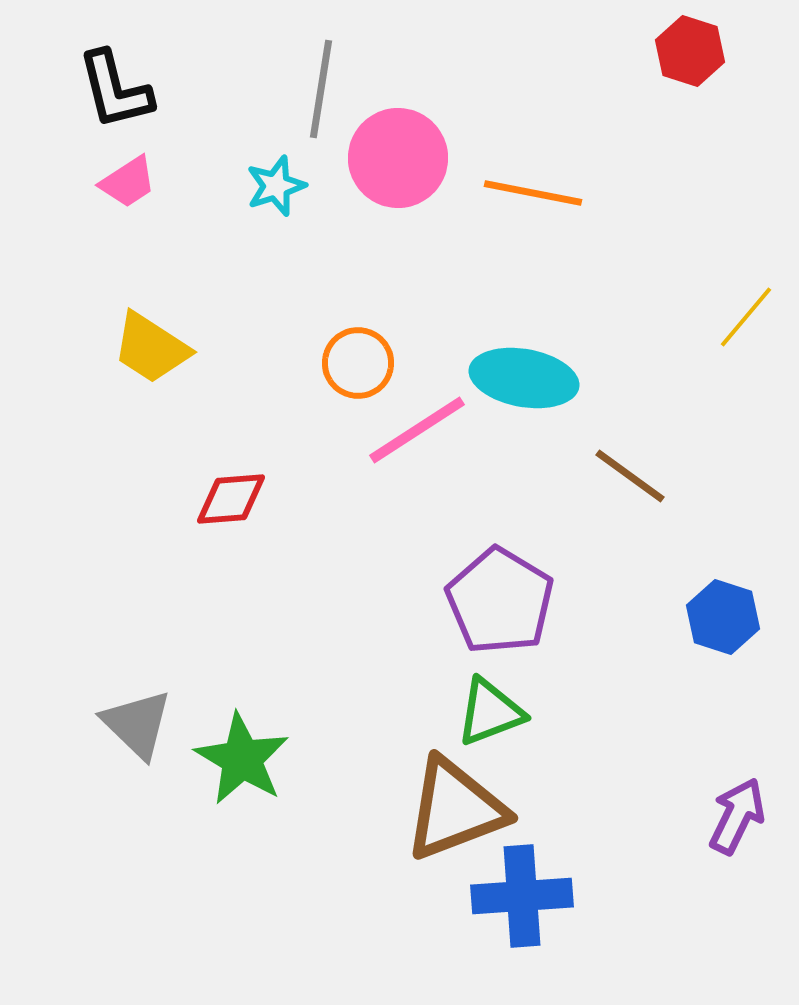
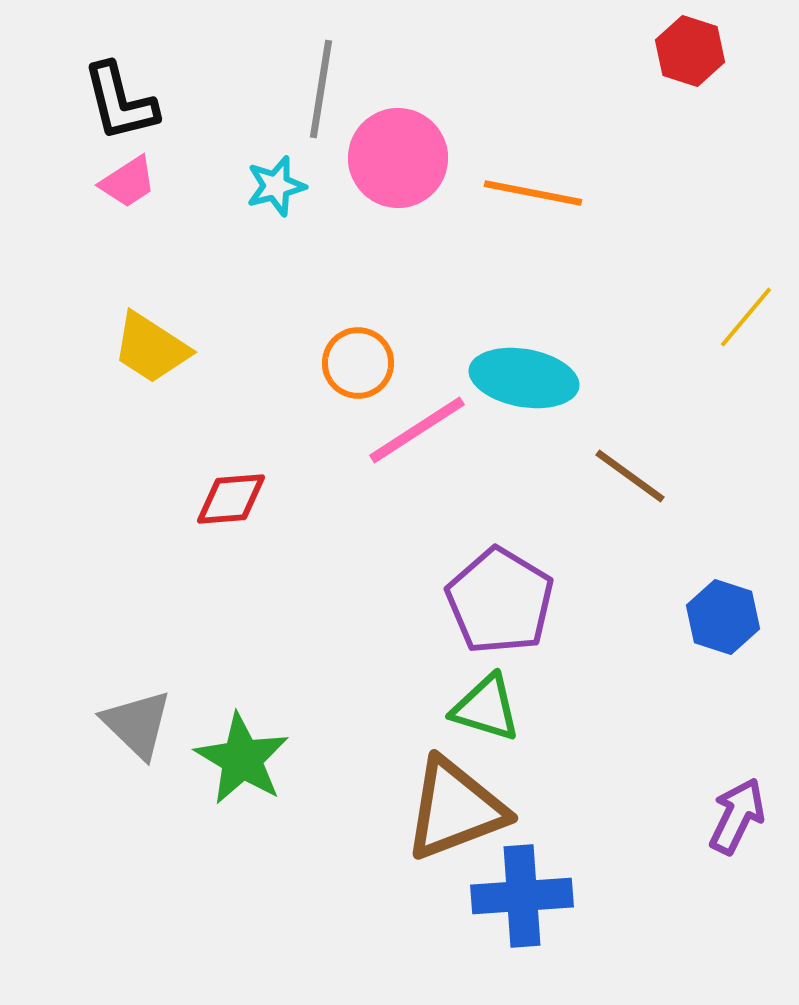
black L-shape: moved 5 px right, 12 px down
cyan star: rotated 4 degrees clockwise
green triangle: moved 4 px left, 4 px up; rotated 38 degrees clockwise
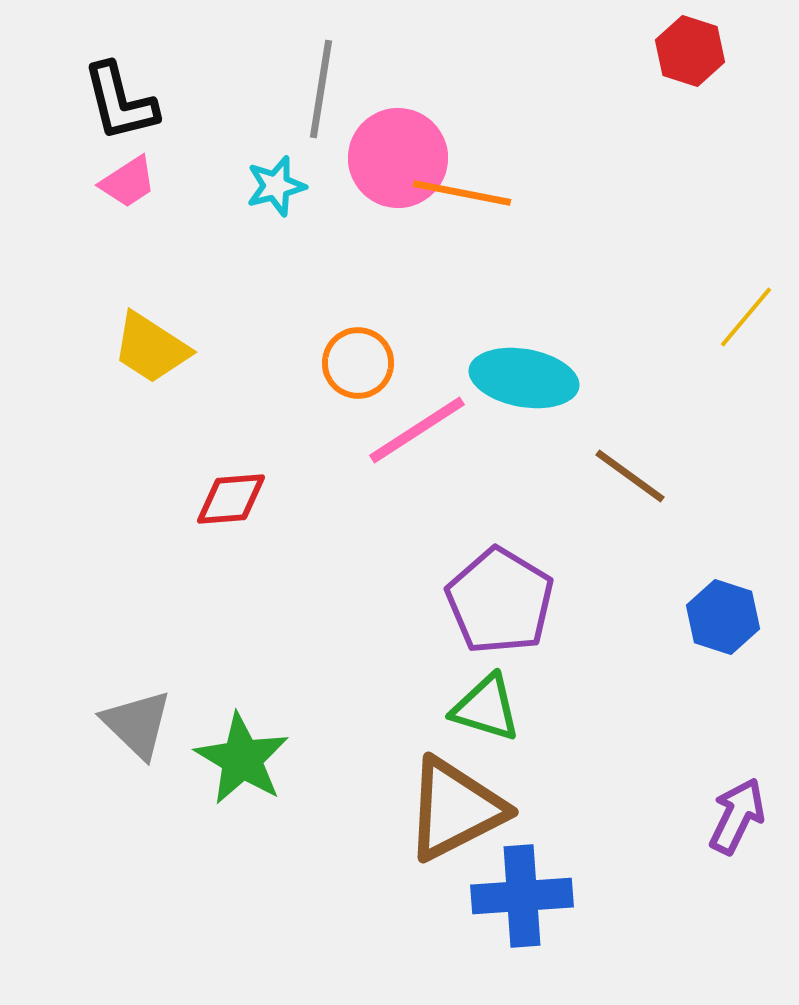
orange line: moved 71 px left
brown triangle: rotated 6 degrees counterclockwise
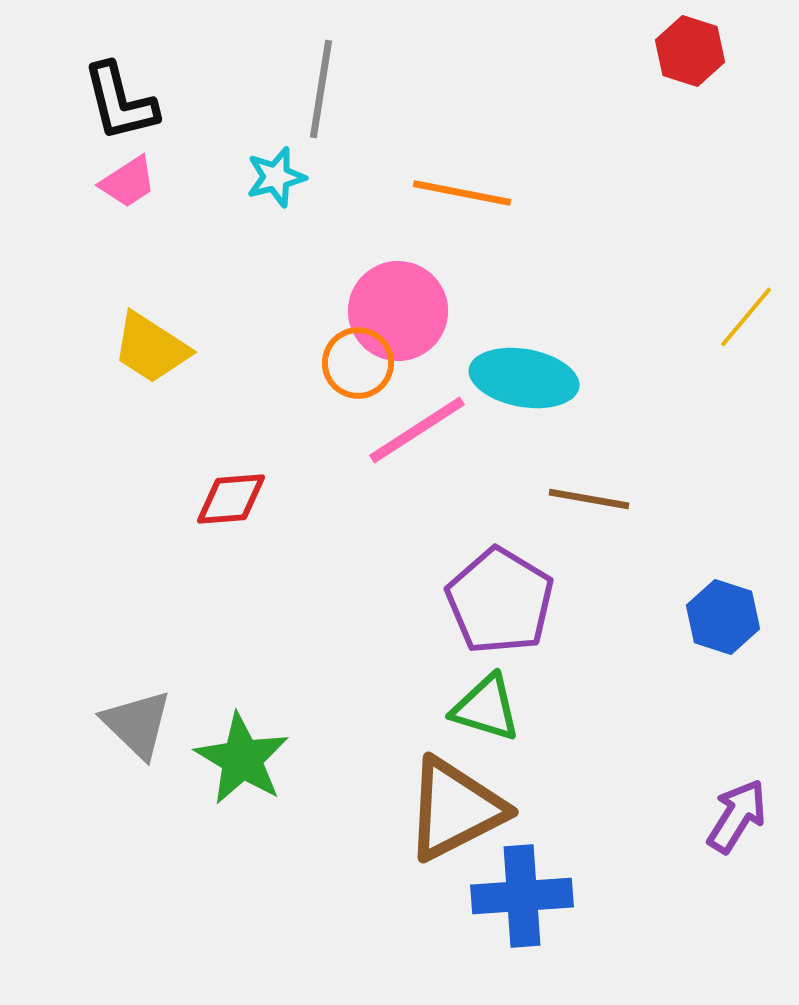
pink circle: moved 153 px down
cyan star: moved 9 px up
brown line: moved 41 px left, 23 px down; rotated 26 degrees counterclockwise
purple arrow: rotated 6 degrees clockwise
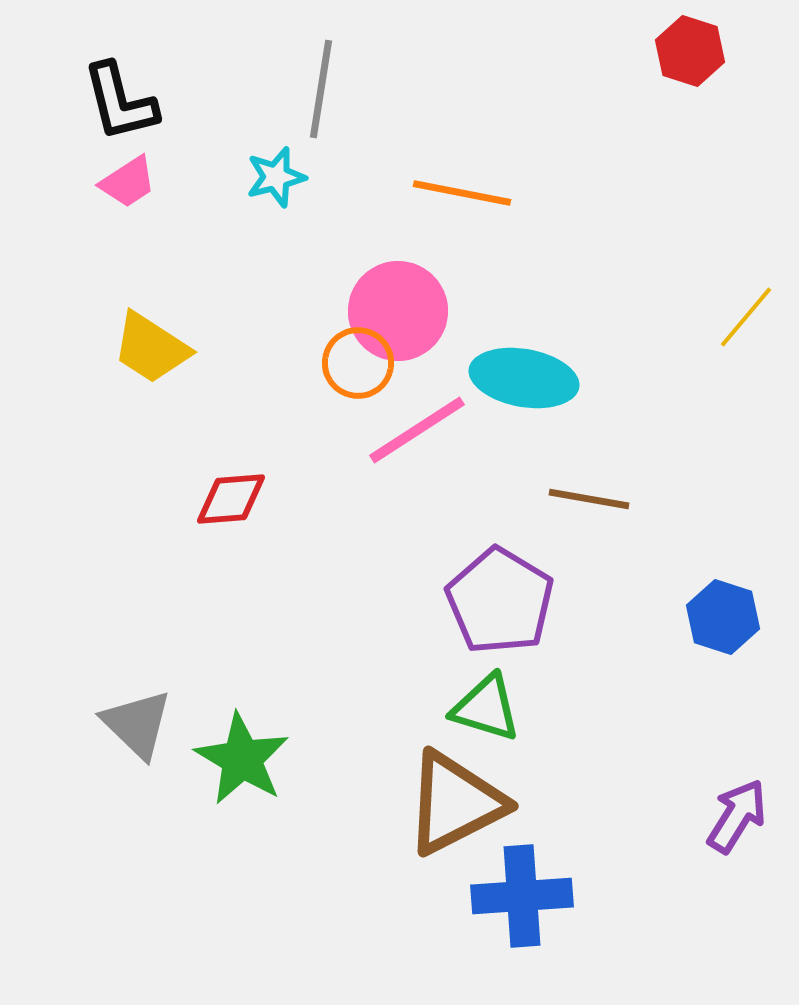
brown triangle: moved 6 px up
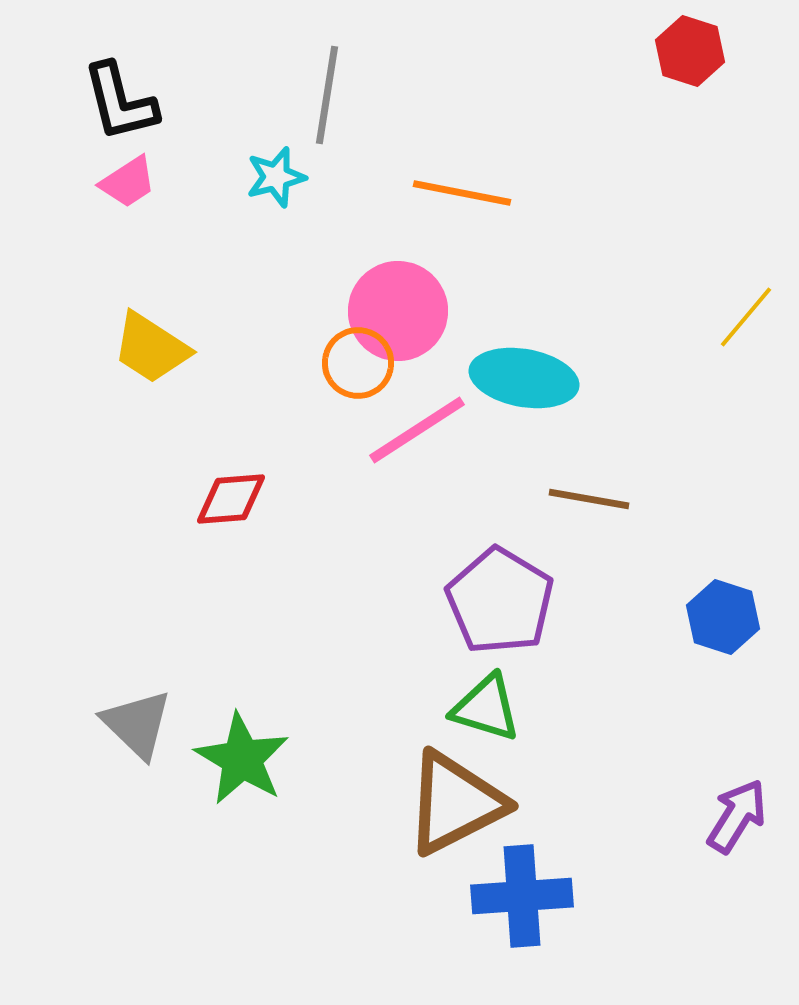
gray line: moved 6 px right, 6 px down
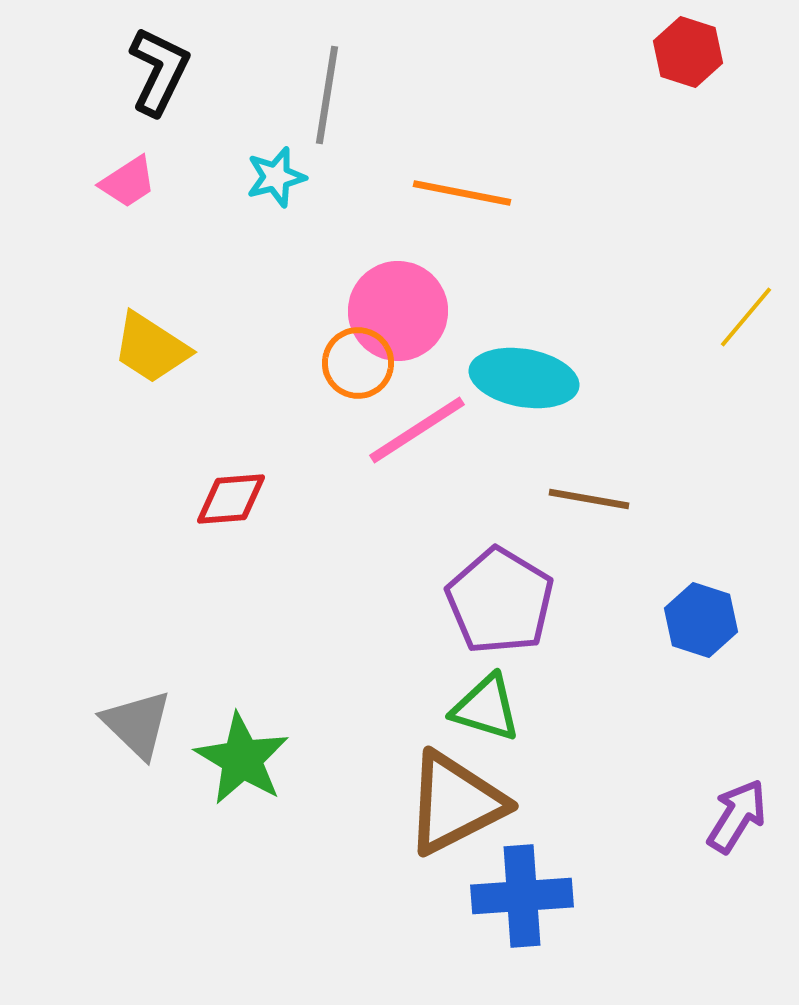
red hexagon: moved 2 px left, 1 px down
black L-shape: moved 39 px right, 31 px up; rotated 140 degrees counterclockwise
blue hexagon: moved 22 px left, 3 px down
